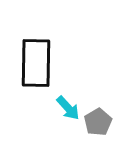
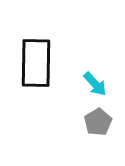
cyan arrow: moved 27 px right, 24 px up
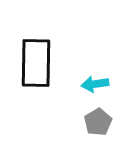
cyan arrow: rotated 124 degrees clockwise
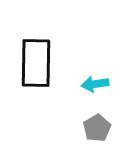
gray pentagon: moved 1 px left, 6 px down
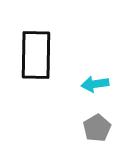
black rectangle: moved 8 px up
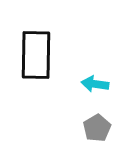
cyan arrow: rotated 16 degrees clockwise
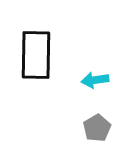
cyan arrow: moved 4 px up; rotated 16 degrees counterclockwise
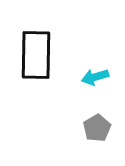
cyan arrow: moved 3 px up; rotated 8 degrees counterclockwise
